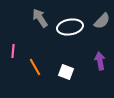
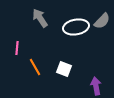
white ellipse: moved 6 px right
pink line: moved 4 px right, 3 px up
purple arrow: moved 4 px left, 25 px down
white square: moved 2 px left, 3 px up
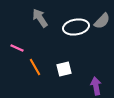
pink line: rotated 72 degrees counterclockwise
white square: rotated 35 degrees counterclockwise
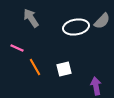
gray arrow: moved 9 px left
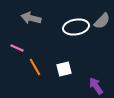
gray arrow: rotated 42 degrees counterclockwise
purple arrow: rotated 24 degrees counterclockwise
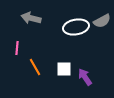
gray semicircle: rotated 18 degrees clockwise
pink line: rotated 72 degrees clockwise
white square: rotated 14 degrees clockwise
purple arrow: moved 11 px left, 9 px up
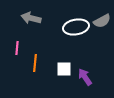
orange line: moved 4 px up; rotated 36 degrees clockwise
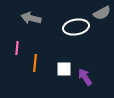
gray semicircle: moved 8 px up
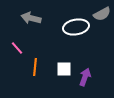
gray semicircle: moved 1 px down
pink line: rotated 48 degrees counterclockwise
orange line: moved 4 px down
purple arrow: rotated 54 degrees clockwise
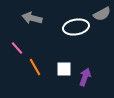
gray arrow: moved 1 px right
orange line: rotated 36 degrees counterclockwise
